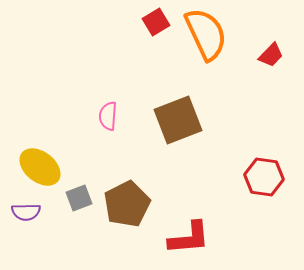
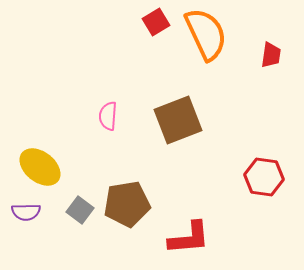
red trapezoid: rotated 36 degrees counterclockwise
gray square: moved 1 px right, 12 px down; rotated 32 degrees counterclockwise
brown pentagon: rotated 18 degrees clockwise
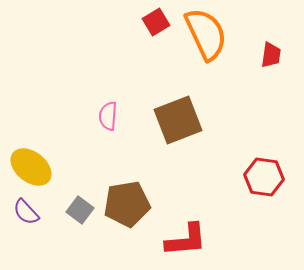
yellow ellipse: moved 9 px left
purple semicircle: rotated 48 degrees clockwise
red L-shape: moved 3 px left, 2 px down
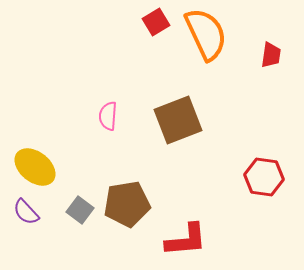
yellow ellipse: moved 4 px right
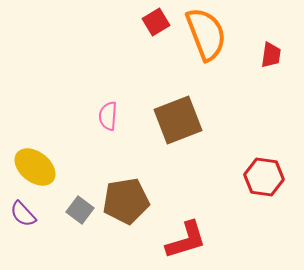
orange semicircle: rotated 4 degrees clockwise
brown pentagon: moved 1 px left, 3 px up
purple semicircle: moved 3 px left, 2 px down
red L-shape: rotated 12 degrees counterclockwise
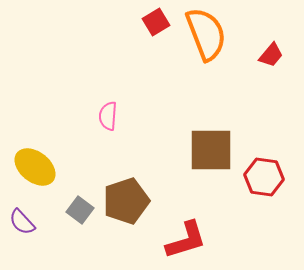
red trapezoid: rotated 32 degrees clockwise
brown square: moved 33 px right, 30 px down; rotated 21 degrees clockwise
brown pentagon: rotated 9 degrees counterclockwise
purple semicircle: moved 1 px left, 8 px down
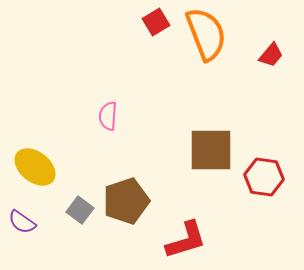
purple semicircle: rotated 12 degrees counterclockwise
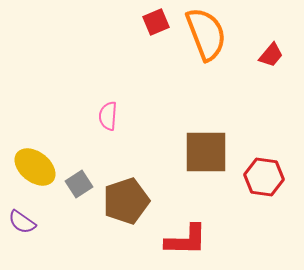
red square: rotated 8 degrees clockwise
brown square: moved 5 px left, 2 px down
gray square: moved 1 px left, 26 px up; rotated 20 degrees clockwise
red L-shape: rotated 18 degrees clockwise
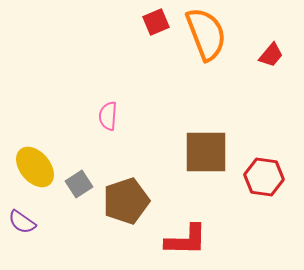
yellow ellipse: rotated 12 degrees clockwise
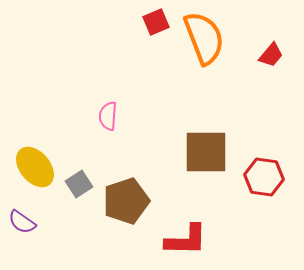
orange semicircle: moved 2 px left, 4 px down
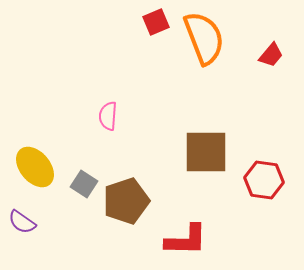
red hexagon: moved 3 px down
gray square: moved 5 px right; rotated 24 degrees counterclockwise
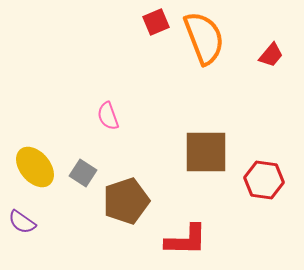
pink semicircle: rotated 24 degrees counterclockwise
gray square: moved 1 px left, 11 px up
